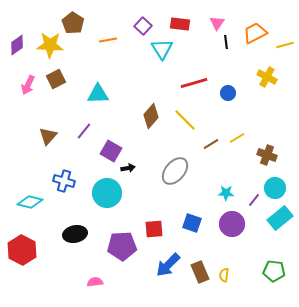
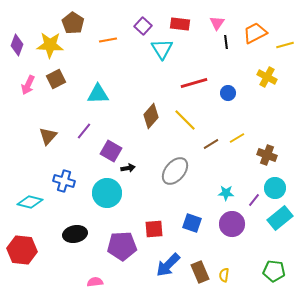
purple diamond at (17, 45): rotated 35 degrees counterclockwise
red hexagon at (22, 250): rotated 20 degrees counterclockwise
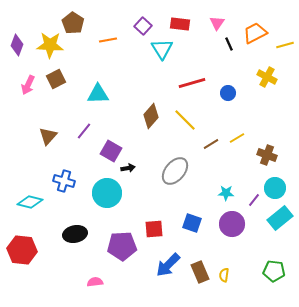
black line at (226, 42): moved 3 px right, 2 px down; rotated 16 degrees counterclockwise
red line at (194, 83): moved 2 px left
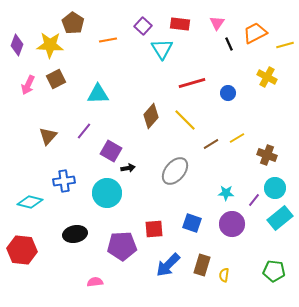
blue cross at (64, 181): rotated 25 degrees counterclockwise
brown rectangle at (200, 272): moved 2 px right, 7 px up; rotated 40 degrees clockwise
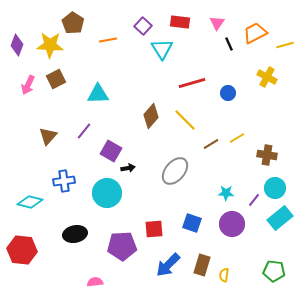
red rectangle at (180, 24): moved 2 px up
brown cross at (267, 155): rotated 12 degrees counterclockwise
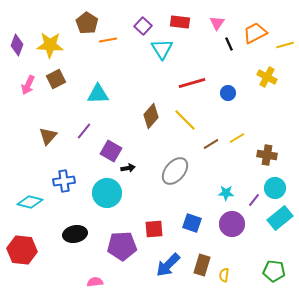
brown pentagon at (73, 23): moved 14 px right
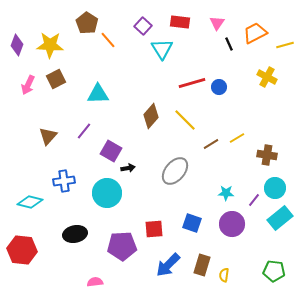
orange line at (108, 40): rotated 60 degrees clockwise
blue circle at (228, 93): moved 9 px left, 6 px up
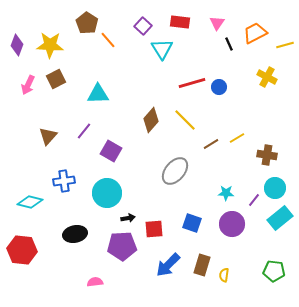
brown diamond at (151, 116): moved 4 px down
black arrow at (128, 168): moved 50 px down
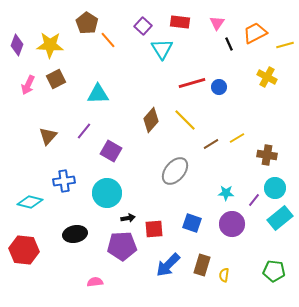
red hexagon at (22, 250): moved 2 px right
